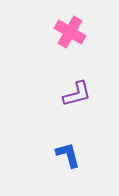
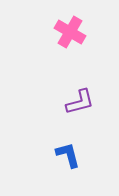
purple L-shape: moved 3 px right, 8 px down
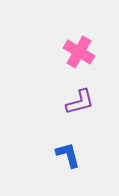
pink cross: moved 9 px right, 20 px down
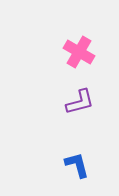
blue L-shape: moved 9 px right, 10 px down
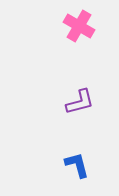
pink cross: moved 26 px up
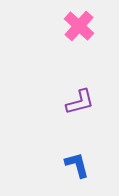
pink cross: rotated 12 degrees clockwise
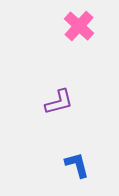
purple L-shape: moved 21 px left
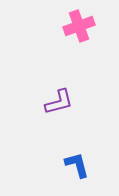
pink cross: rotated 28 degrees clockwise
